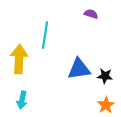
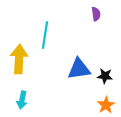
purple semicircle: moved 5 px right; rotated 64 degrees clockwise
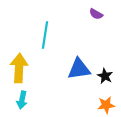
purple semicircle: rotated 128 degrees clockwise
yellow arrow: moved 9 px down
black star: rotated 21 degrees clockwise
orange star: rotated 24 degrees clockwise
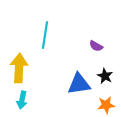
purple semicircle: moved 32 px down
blue triangle: moved 15 px down
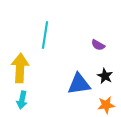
purple semicircle: moved 2 px right, 1 px up
yellow arrow: moved 1 px right
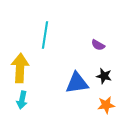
black star: moved 1 px left; rotated 14 degrees counterclockwise
blue triangle: moved 2 px left, 1 px up
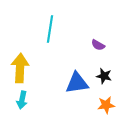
cyan line: moved 5 px right, 6 px up
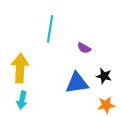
purple semicircle: moved 14 px left, 3 px down
